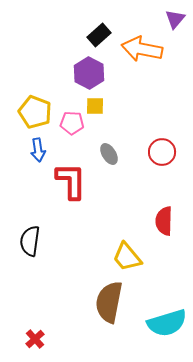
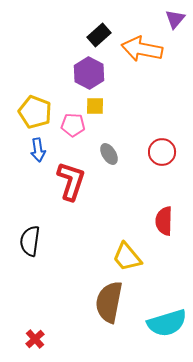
pink pentagon: moved 1 px right, 2 px down
red L-shape: rotated 18 degrees clockwise
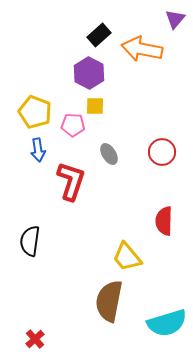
brown semicircle: moved 1 px up
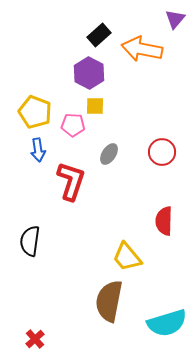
gray ellipse: rotated 65 degrees clockwise
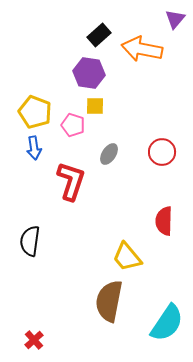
purple hexagon: rotated 20 degrees counterclockwise
pink pentagon: rotated 15 degrees clockwise
blue arrow: moved 4 px left, 2 px up
cyan semicircle: rotated 39 degrees counterclockwise
red cross: moved 1 px left, 1 px down
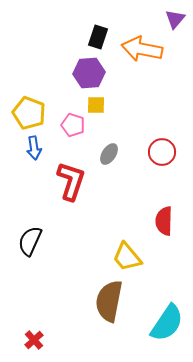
black rectangle: moved 1 px left, 2 px down; rotated 30 degrees counterclockwise
purple hexagon: rotated 12 degrees counterclockwise
yellow square: moved 1 px right, 1 px up
yellow pentagon: moved 6 px left, 1 px down
black semicircle: rotated 16 degrees clockwise
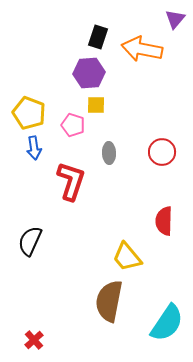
gray ellipse: moved 1 px up; rotated 35 degrees counterclockwise
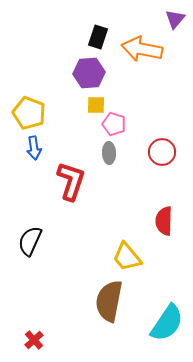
pink pentagon: moved 41 px right, 1 px up
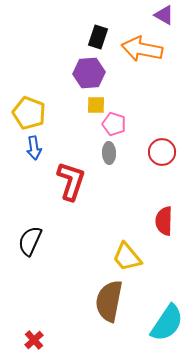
purple triangle: moved 11 px left, 4 px up; rotated 40 degrees counterclockwise
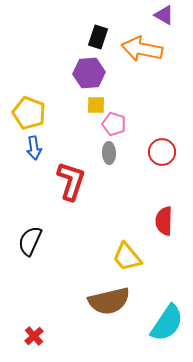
brown semicircle: rotated 114 degrees counterclockwise
red cross: moved 4 px up
